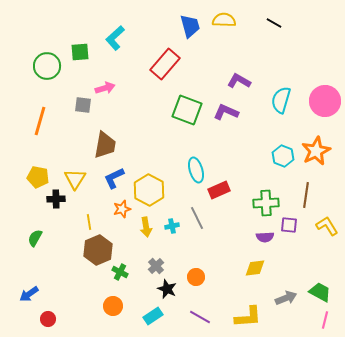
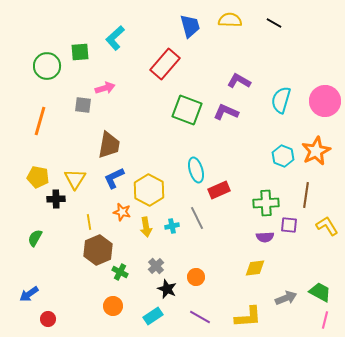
yellow semicircle at (224, 20): moved 6 px right
brown trapezoid at (105, 145): moved 4 px right
orange star at (122, 209): moved 3 px down; rotated 30 degrees clockwise
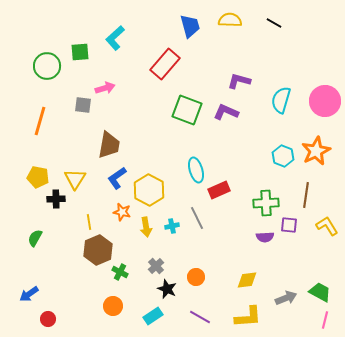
purple L-shape at (239, 81): rotated 15 degrees counterclockwise
blue L-shape at (114, 178): moved 3 px right; rotated 10 degrees counterclockwise
yellow diamond at (255, 268): moved 8 px left, 12 px down
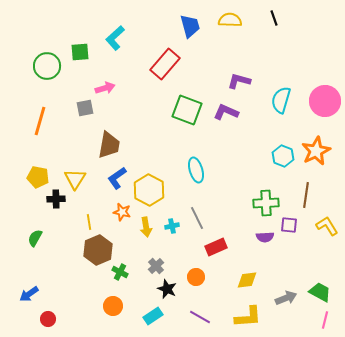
black line at (274, 23): moved 5 px up; rotated 42 degrees clockwise
gray square at (83, 105): moved 2 px right, 3 px down; rotated 18 degrees counterclockwise
red rectangle at (219, 190): moved 3 px left, 57 px down
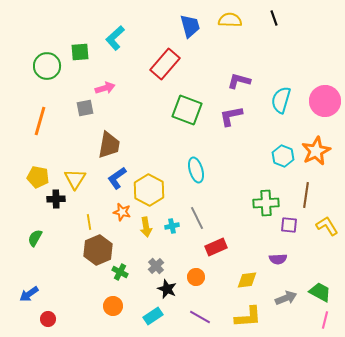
purple L-shape at (226, 112): moved 5 px right, 4 px down; rotated 35 degrees counterclockwise
purple semicircle at (265, 237): moved 13 px right, 22 px down
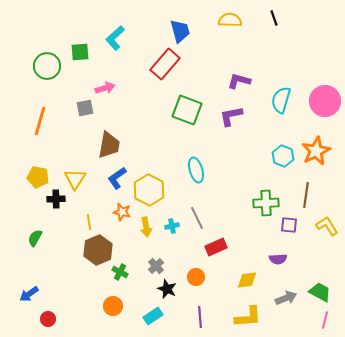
blue trapezoid at (190, 26): moved 10 px left, 5 px down
purple line at (200, 317): rotated 55 degrees clockwise
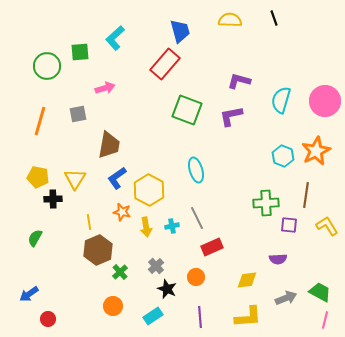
gray square at (85, 108): moved 7 px left, 6 px down
black cross at (56, 199): moved 3 px left
red rectangle at (216, 247): moved 4 px left
green cross at (120, 272): rotated 21 degrees clockwise
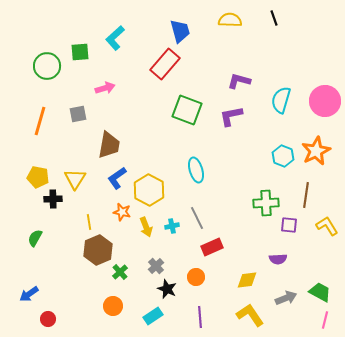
yellow arrow at (146, 227): rotated 12 degrees counterclockwise
yellow L-shape at (248, 317): moved 2 px right, 2 px up; rotated 120 degrees counterclockwise
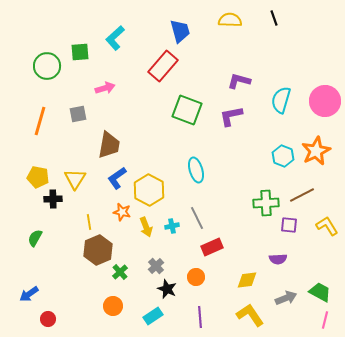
red rectangle at (165, 64): moved 2 px left, 2 px down
brown line at (306, 195): moved 4 px left; rotated 55 degrees clockwise
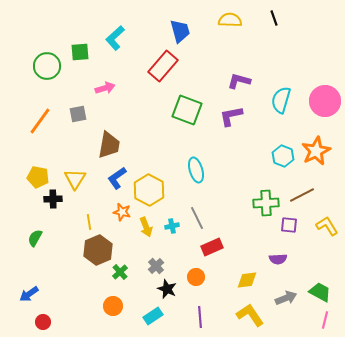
orange line at (40, 121): rotated 20 degrees clockwise
red circle at (48, 319): moved 5 px left, 3 px down
